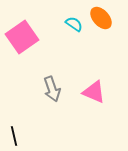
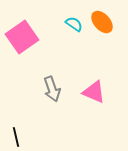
orange ellipse: moved 1 px right, 4 px down
black line: moved 2 px right, 1 px down
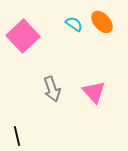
pink square: moved 1 px right, 1 px up; rotated 8 degrees counterclockwise
pink triangle: rotated 25 degrees clockwise
black line: moved 1 px right, 1 px up
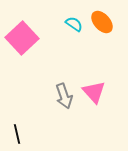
pink square: moved 1 px left, 2 px down
gray arrow: moved 12 px right, 7 px down
black line: moved 2 px up
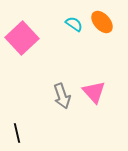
gray arrow: moved 2 px left
black line: moved 1 px up
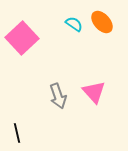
gray arrow: moved 4 px left
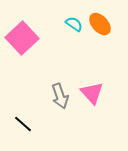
orange ellipse: moved 2 px left, 2 px down
pink triangle: moved 2 px left, 1 px down
gray arrow: moved 2 px right
black line: moved 6 px right, 9 px up; rotated 36 degrees counterclockwise
